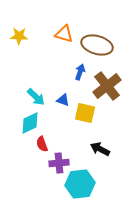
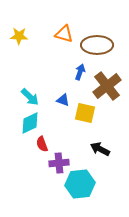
brown ellipse: rotated 16 degrees counterclockwise
cyan arrow: moved 6 px left
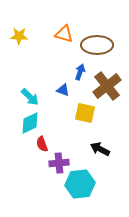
blue triangle: moved 10 px up
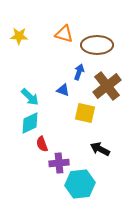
blue arrow: moved 1 px left
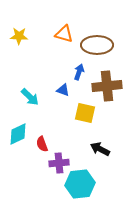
brown cross: rotated 32 degrees clockwise
cyan diamond: moved 12 px left, 11 px down
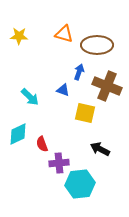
brown cross: rotated 28 degrees clockwise
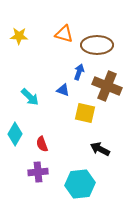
cyan diamond: moved 3 px left; rotated 35 degrees counterclockwise
purple cross: moved 21 px left, 9 px down
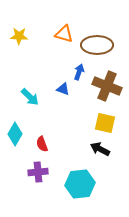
blue triangle: moved 1 px up
yellow square: moved 20 px right, 10 px down
